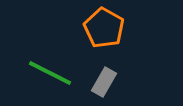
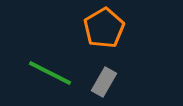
orange pentagon: rotated 12 degrees clockwise
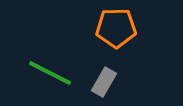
orange pentagon: moved 12 px right; rotated 30 degrees clockwise
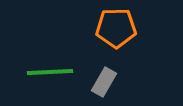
green line: moved 1 px up; rotated 30 degrees counterclockwise
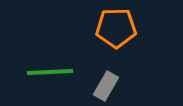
gray rectangle: moved 2 px right, 4 px down
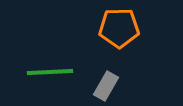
orange pentagon: moved 3 px right
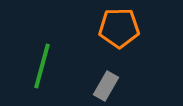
green line: moved 8 px left, 6 px up; rotated 72 degrees counterclockwise
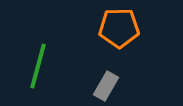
green line: moved 4 px left
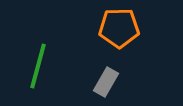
gray rectangle: moved 4 px up
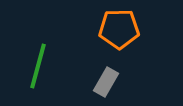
orange pentagon: moved 1 px down
